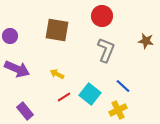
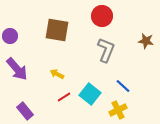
purple arrow: rotated 25 degrees clockwise
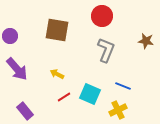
blue line: rotated 21 degrees counterclockwise
cyan square: rotated 15 degrees counterclockwise
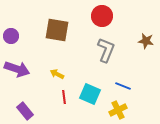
purple circle: moved 1 px right
purple arrow: rotated 30 degrees counterclockwise
red line: rotated 64 degrees counterclockwise
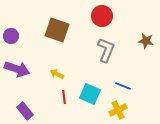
brown square: rotated 10 degrees clockwise
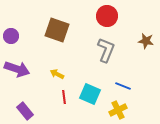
red circle: moved 5 px right
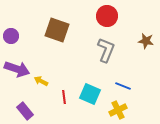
yellow arrow: moved 16 px left, 7 px down
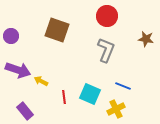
brown star: moved 2 px up
purple arrow: moved 1 px right, 1 px down
yellow cross: moved 2 px left, 1 px up
